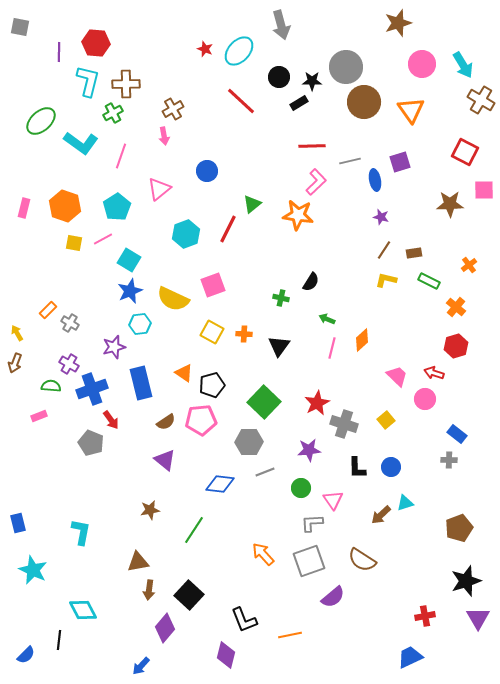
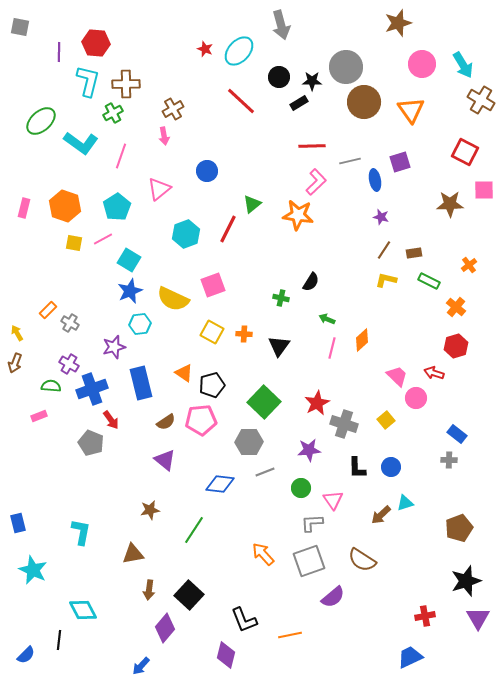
pink circle at (425, 399): moved 9 px left, 1 px up
brown triangle at (138, 562): moved 5 px left, 8 px up
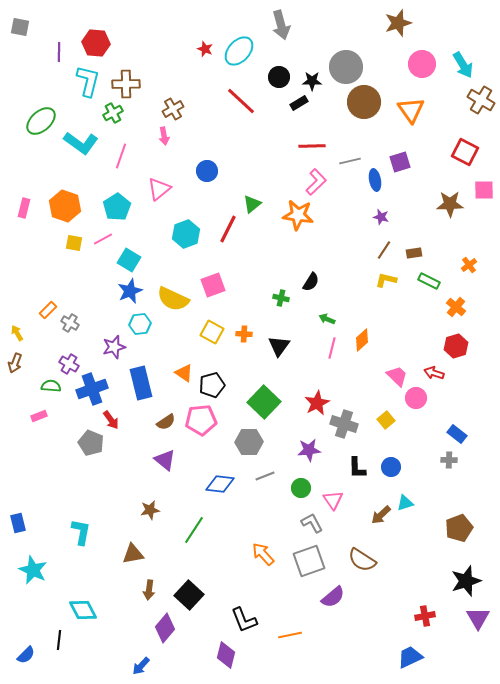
gray line at (265, 472): moved 4 px down
gray L-shape at (312, 523): rotated 65 degrees clockwise
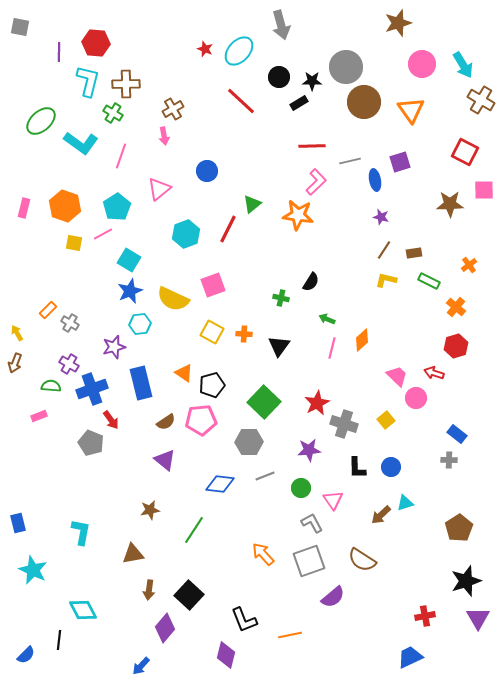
green cross at (113, 113): rotated 30 degrees counterclockwise
pink line at (103, 239): moved 5 px up
brown pentagon at (459, 528): rotated 12 degrees counterclockwise
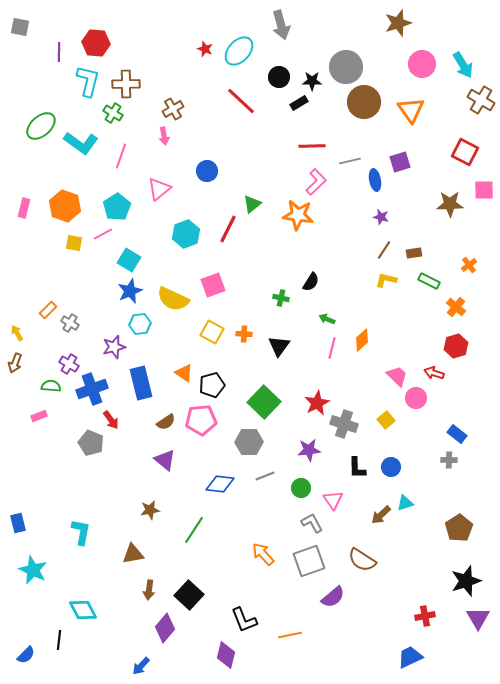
green ellipse at (41, 121): moved 5 px down
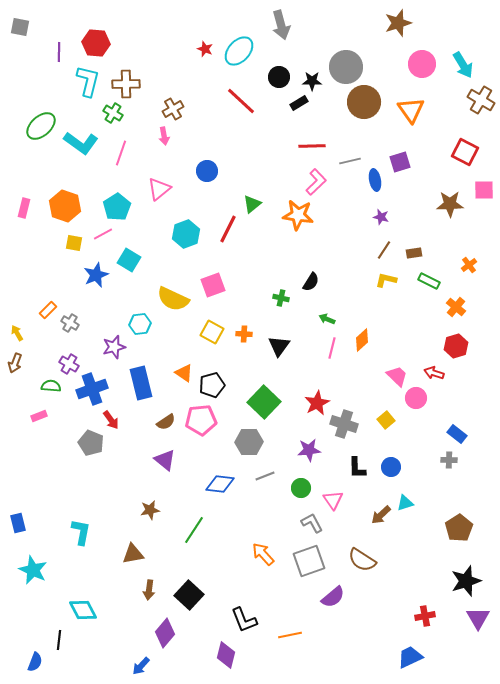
pink line at (121, 156): moved 3 px up
blue star at (130, 291): moved 34 px left, 16 px up
purple diamond at (165, 628): moved 5 px down
blue semicircle at (26, 655): moved 9 px right, 7 px down; rotated 24 degrees counterclockwise
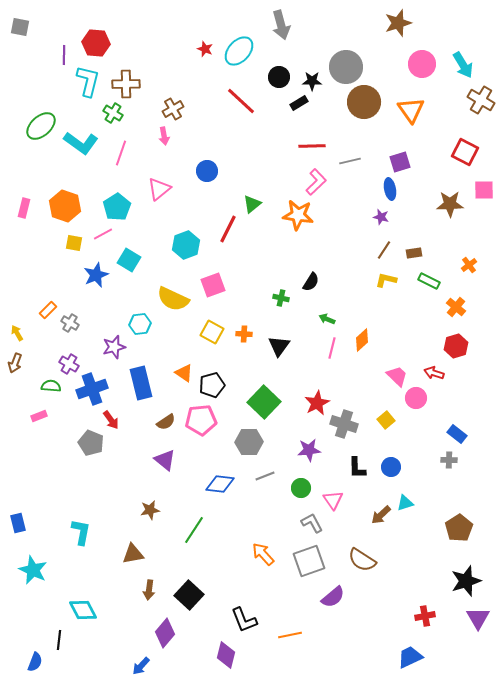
purple line at (59, 52): moved 5 px right, 3 px down
blue ellipse at (375, 180): moved 15 px right, 9 px down
cyan hexagon at (186, 234): moved 11 px down
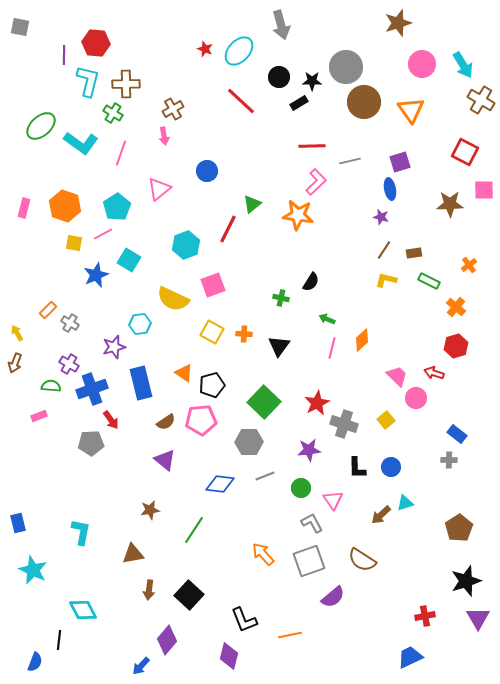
gray pentagon at (91, 443): rotated 25 degrees counterclockwise
purple diamond at (165, 633): moved 2 px right, 7 px down
purple diamond at (226, 655): moved 3 px right, 1 px down
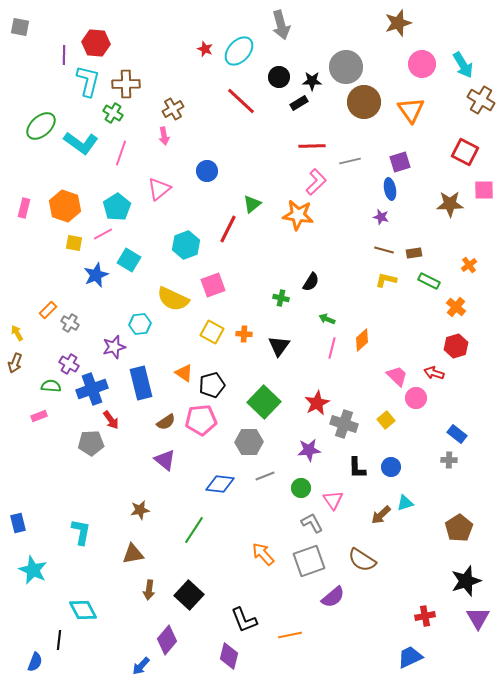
brown line at (384, 250): rotated 72 degrees clockwise
brown star at (150, 510): moved 10 px left
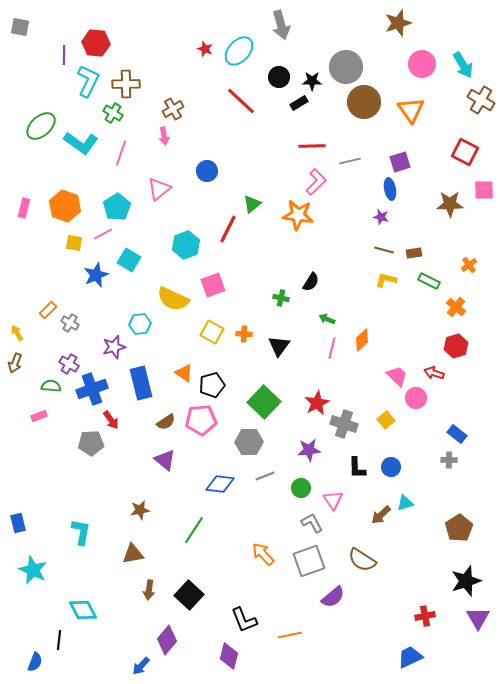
cyan L-shape at (88, 81): rotated 12 degrees clockwise
